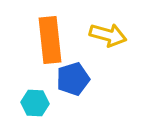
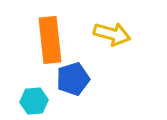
yellow arrow: moved 4 px right, 1 px up
cyan hexagon: moved 1 px left, 2 px up; rotated 8 degrees counterclockwise
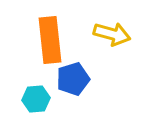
cyan hexagon: moved 2 px right, 2 px up
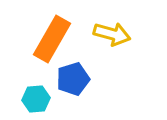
orange rectangle: moved 2 px right, 1 px up; rotated 36 degrees clockwise
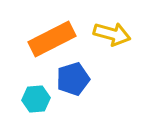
orange rectangle: rotated 33 degrees clockwise
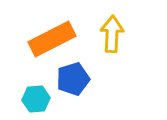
yellow arrow: rotated 102 degrees counterclockwise
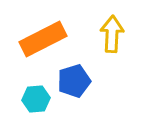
orange rectangle: moved 9 px left
blue pentagon: moved 1 px right, 2 px down
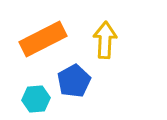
yellow arrow: moved 7 px left, 6 px down
blue pentagon: rotated 12 degrees counterclockwise
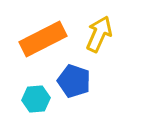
yellow arrow: moved 6 px left, 6 px up; rotated 21 degrees clockwise
blue pentagon: rotated 24 degrees counterclockwise
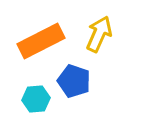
orange rectangle: moved 2 px left, 2 px down
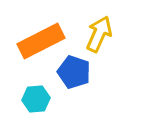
blue pentagon: moved 9 px up
